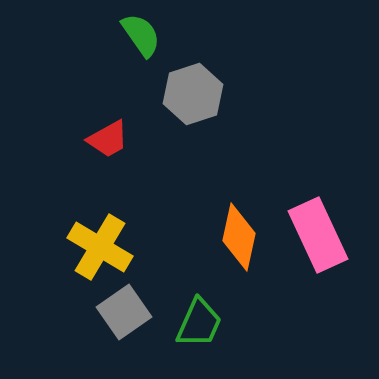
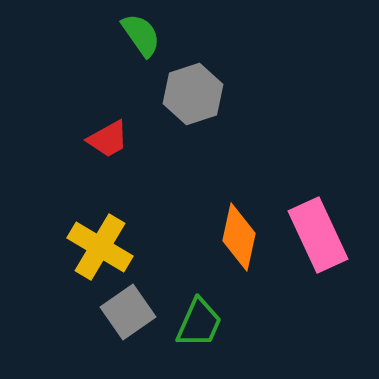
gray square: moved 4 px right
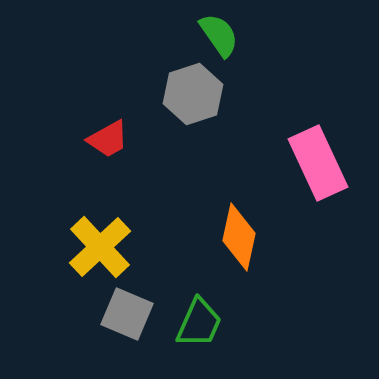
green semicircle: moved 78 px right
pink rectangle: moved 72 px up
yellow cross: rotated 16 degrees clockwise
gray square: moved 1 px left, 2 px down; rotated 32 degrees counterclockwise
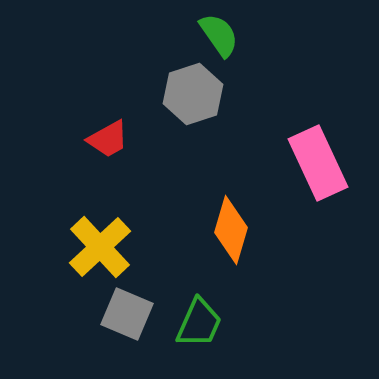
orange diamond: moved 8 px left, 7 px up; rotated 4 degrees clockwise
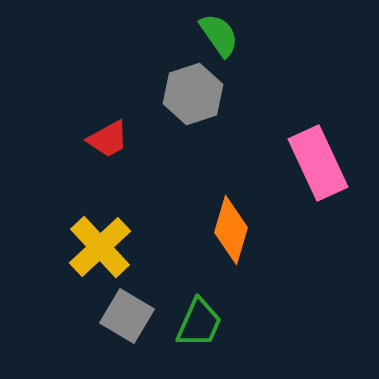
gray square: moved 2 px down; rotated 8 degrees clockwise
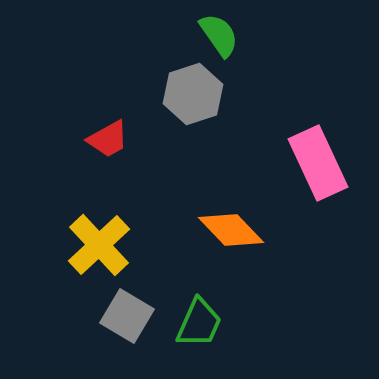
orange diamond: rotated 60 degrees counterclockwise
yellow cross: moved 1 px left, 2 px up
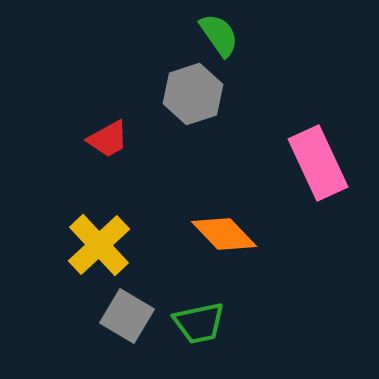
orange diamond: moved 7 px left, 4 px down
green trapezoid: rotated 54 degrees clockwise
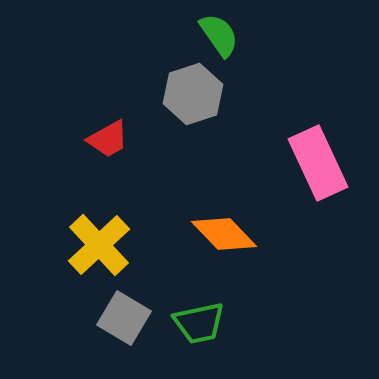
gray square: moved 3 px left, 2 px down
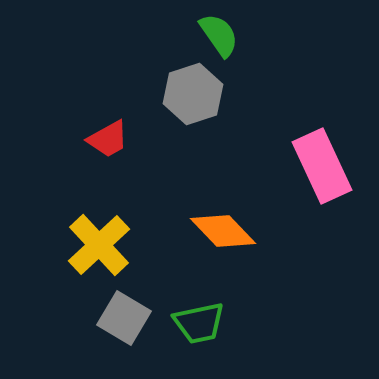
pink rectangle: moved 4 px right, 3 px down
orange diamond: moved 1 px left, 3 px up
